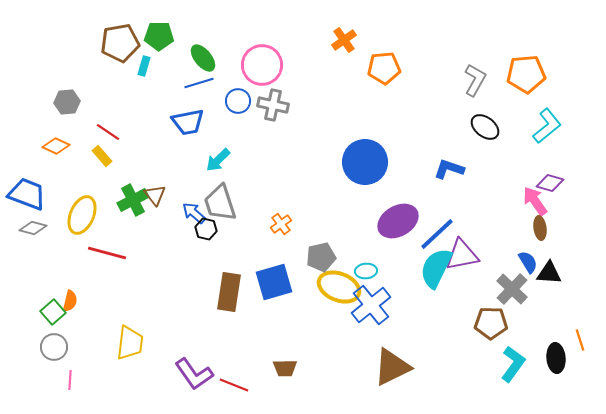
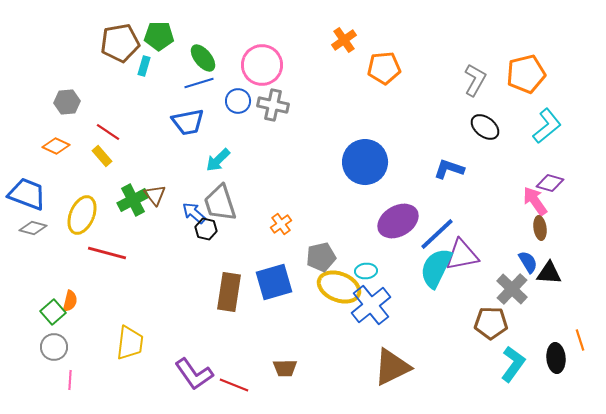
orange pentagon at (526, 74): rotated 9 degrees counterclockwise
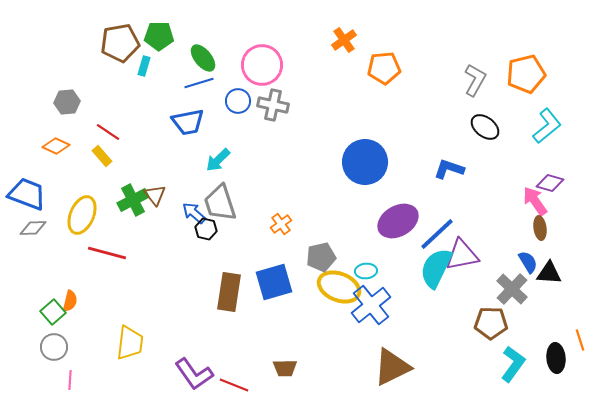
gray diamond at (33, 228): rotated 16 degrees counterclockwise
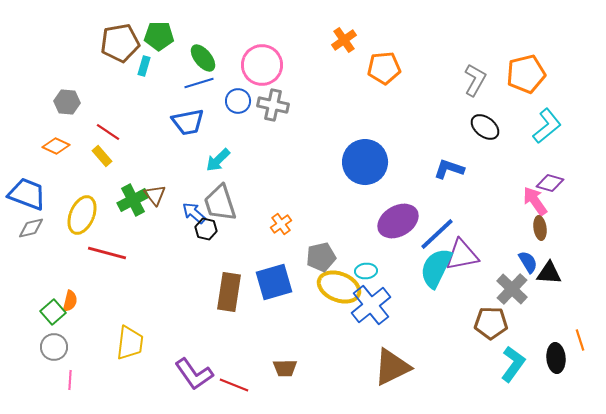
gray hexagon at (67, 102): rotated 10 degrees clockwise
gray diamond at (33, 228): moved 2 px left; rotated 12 degrees counterclockwise
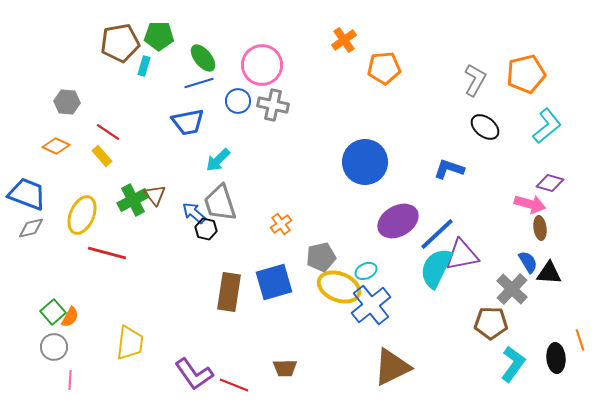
pink arrow at (535, 201): moved 5 px left, 3 px down; rotated 140 degrees clockwise
cyan ellipse at (366, 271): rotated 20 degrees counterclockwise
orange semicircle at (70, 301): moved 16 px down; rotated 15 degrees clockwise
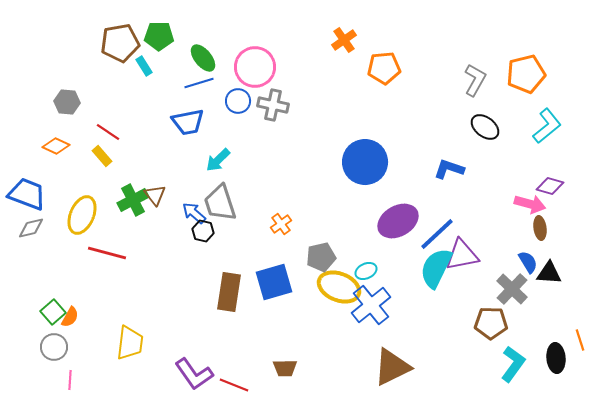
pink circle at (262, 65): moved 7 px left, 2 px down
cyan rectangle at (144, 66): rotated 48 degrees counterclockwise
purple diamond at (550, 183): moved 3 px down
black hexagon at (206, 229): moved 3 px left, 2 px down
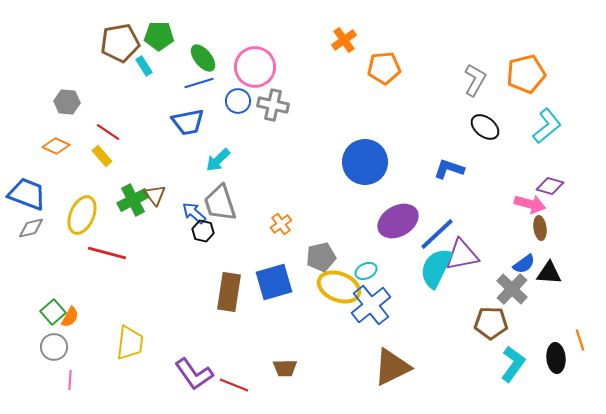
blue semicircle at (528, 262): moved 4 px left, 2 px down; rotated 85 degrees clockwise
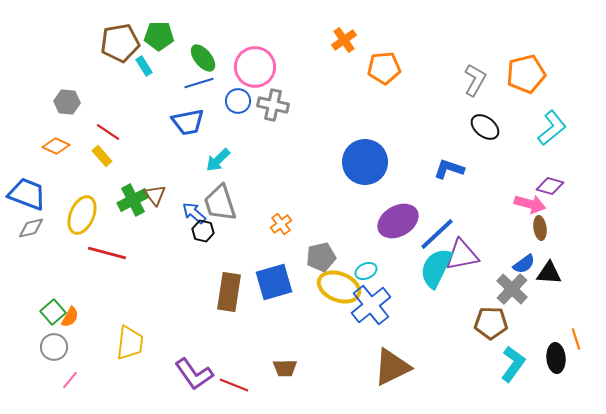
cyan L-shape at (547, 126): moved 5 px right, 2 px down
orange line at (580, 340): moved 4 px left, 1 px up
pink line at (70, 380): rotated 36 degrees clockwise
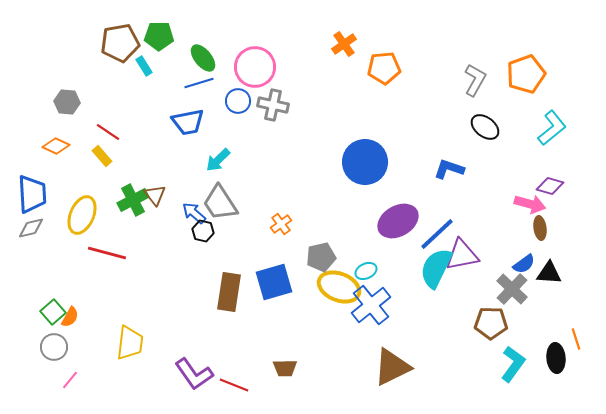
orange cross at (344, 40): moved 4 px down
orange pentagon at (526, 74): rotated 6 degrees counterclockwise
blue trapezoid at (27, 194): moved 5 px right; rotated 66 degrees clockwise
gray trapezoid at (220, 203): rotated 15 degrees counterclockwise
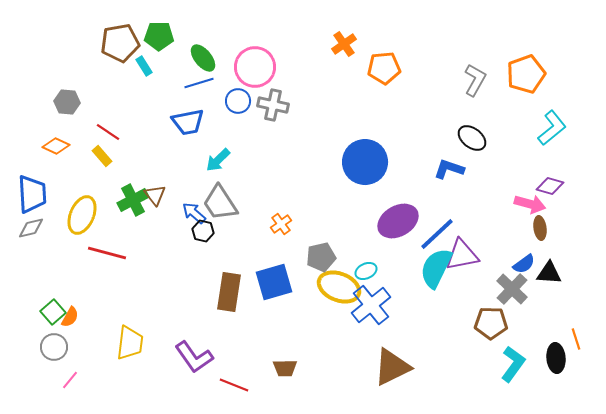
black ellipse at (485, 127): moved 13 px left, 11 px down
purple L-shape at (194, 374): moved 17 px up
